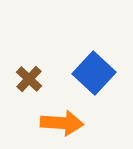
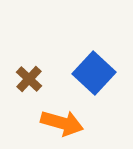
orange arrow: rotated 12 degrees clockwise
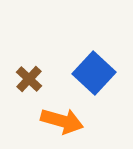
orange arrow: moved 2 px up
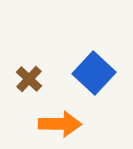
orange arrow: moved 2 px left, 3 px down; rotated 15 degrees counterclockwise
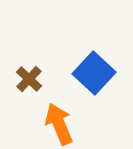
orange arrow: moved 1 px left; rotated 114 degrees counterclockwise
